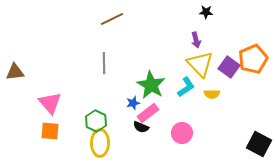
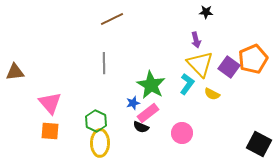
cyan L-shape: moved 1 px right, 3 px up; rotated 20 degrees counterclockwise
yellow semicircle: rotated 28 degrees clockwise
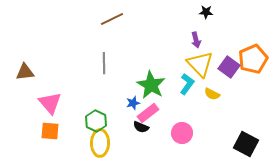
brown triangle: moved 10 px right
black square: moved 13 px left
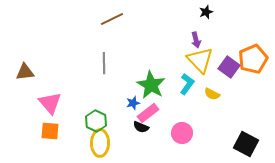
black star: rotated 24 degrees counterclockwise
yellow triangle: moved 4 px up
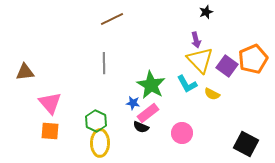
purple square: moved 2 px left, 1 px up
cyan L-shape: rotated 115 degrees clockwise
blue star: rotated 24 degrees clockwise
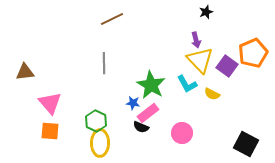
orange pentagon: moved 6 px up
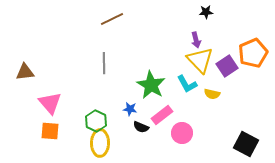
black star: rotated 16 degrees clockwise
purple square: rotated 20 degrees clockwise
yellow semicircle: rotated 14 degrees counterclockwise
blue star: moved 3 px left, 6 px down
pink rectangle: moved 14 px right, 2 px down
